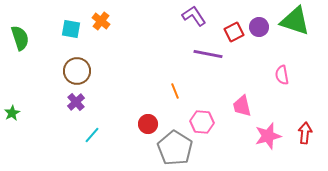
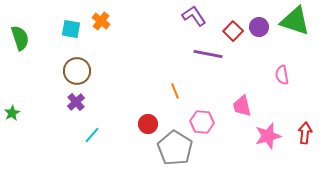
red square: moved 1 px left, 1 px up; rotated 18 degrees counterclockwise
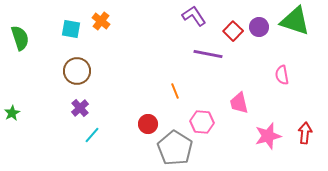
purple cross: moved 4 px right, 6 px down
pink trapezoid: moved 3 px left, 3 px up
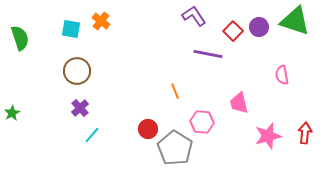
red circle: moved 5 px down
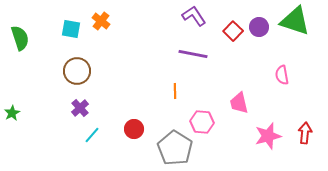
purple line: moved 15 px left
orange line: rotated 21 degrees clockwise
red circle: moved 14 px left
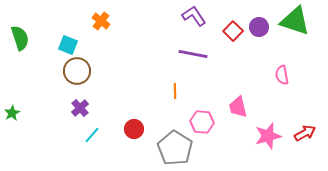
cyan square: moved 3 px left, 16 px down; rotated 12 degrees clockwise
pink trapezoid: moved 1 px left, 4 px down
red arrow: rotated 55 degrees clockwise
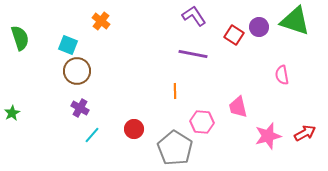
red square: moved 1 px right, 4 px down; rotated 12 degrees counterclockwise
purple cross: rotated 18 degrees counterclockwise
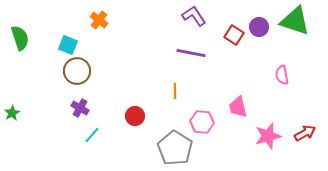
orange cross: moved 2 px left, 1 px up
purple line: moved 2 px left, 1 px up
red circle: moved 1 px right, 13 px up
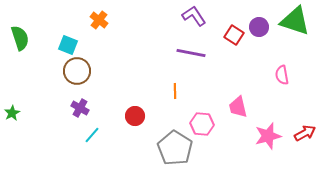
pink hexagon: moved 2 px down
